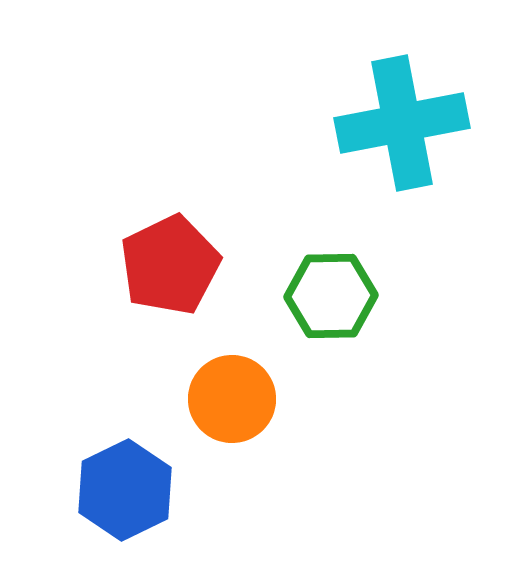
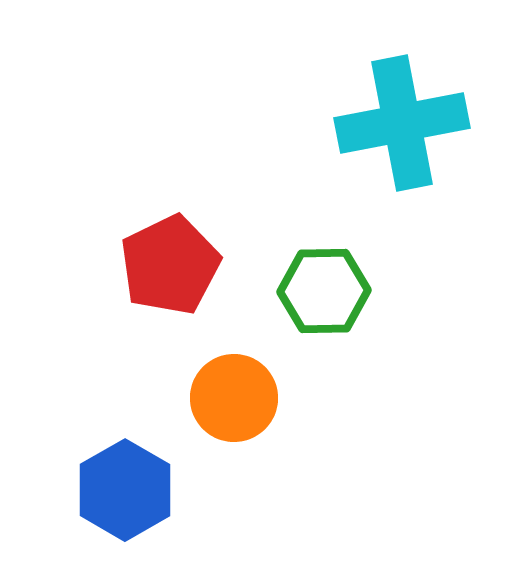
green hexagon: moved 7 px left, 5 px up
orange circle: moved 2 px right, 1 px up
blue hexagon: rotated 4 degrees counterclockwise
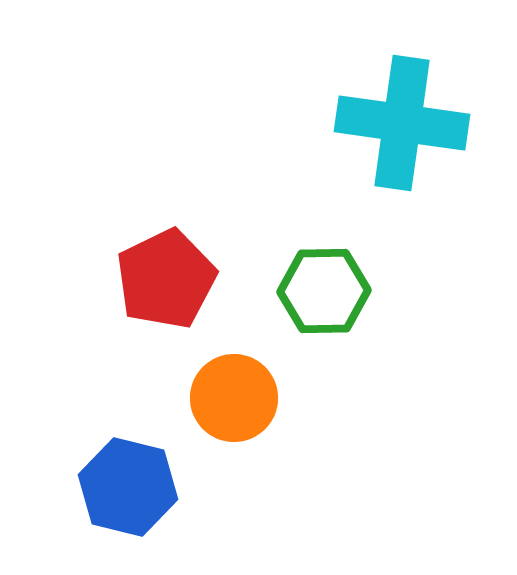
cyan cross: rotated 19 degrees clockwise
red pentagon: moved 4 px left, 14 px down
blue hexagon: moved 3 px right, 3 px up; rotated 16 degrees counterclockwise
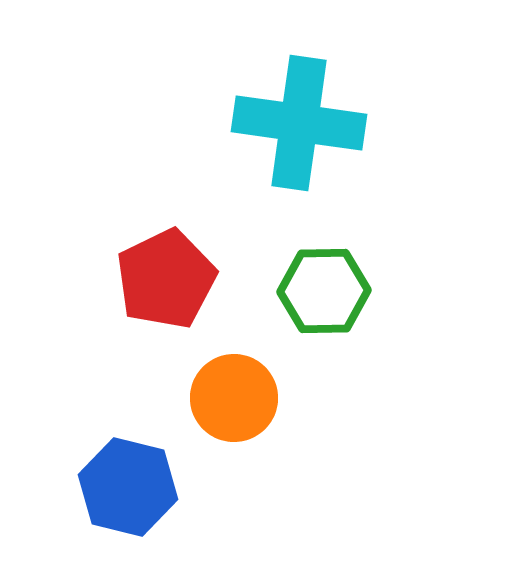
cyan cross: moved 103 px left
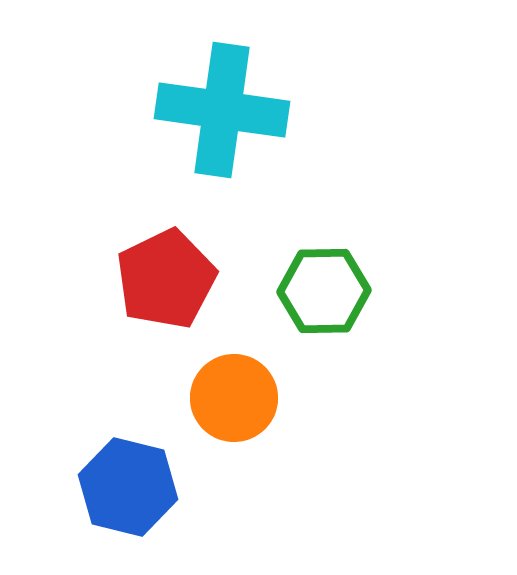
cyan cross: moved 77 px left, 13 px up
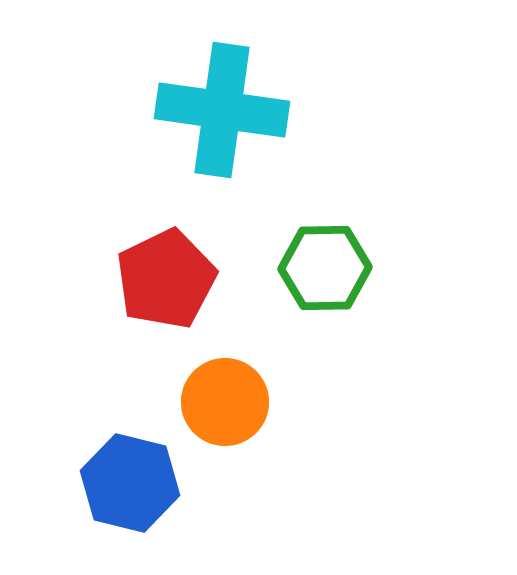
green hexagon: moved 1 px right, 23 px up
orange circle: moved 9 px left, 4 px down
blue hexagon: moved 2 px right, 4 px up
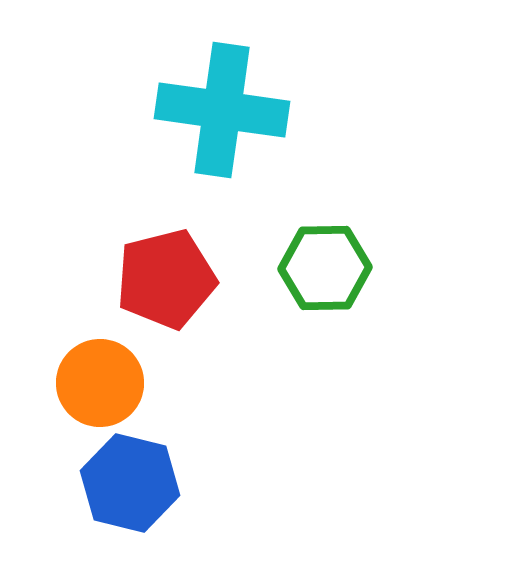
red pentagon: rotated 12 degrees clockwise
orange circle: moved 125 px left, 19 px up
